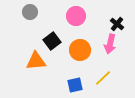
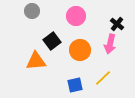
gray circle: moved 2 px right, 1 px up
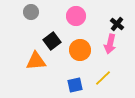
gray circle: moved 1 px left, 1 px down
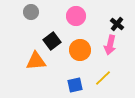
pink arrow: moved 1 px down
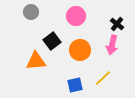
pink arrow: moved 2 px right
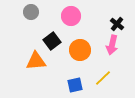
pink circle: moved 5 px left
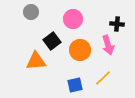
pink circle: moved 2 px right, 3 px down
black cross: rotated 32 degrees counterclockwise
pink arrow: moved 4 px left; rotated 30 degrees counterclockwise
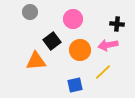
gray circle: moved 1 px left
pink arrow: rotated 96 degrees clockwise
yellow line: moved 6 px up
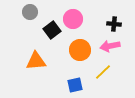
black cross: moved 3 px left
black square: moved 11 px up
pink arrow: moved 2 px right, 1 px down
